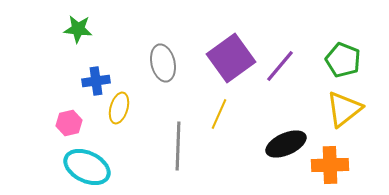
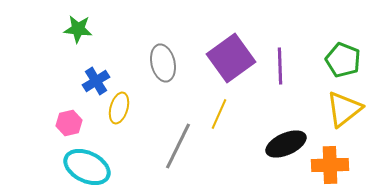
purple line: rotated 42 degrees counterclockwise
blue cross: rotated 24 degrees counterclockwise
gray line: rotated 24 degrees clockwise
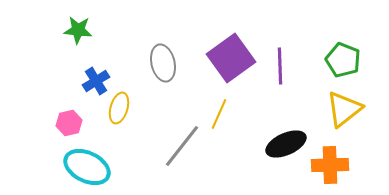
green star: moved 1 px down
gray line: moved 4 px right; rotated 12 degrees clockwise
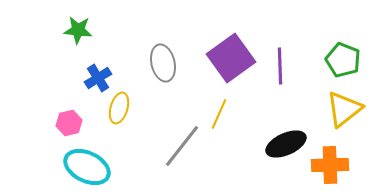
blue cross: moved 2 px right, 3 px up
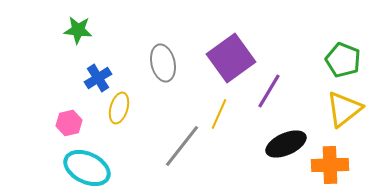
purple line: moved 11 px left, 25 px down; rotated 33 degrees clockwise
cyan ellipse: moved 1 px down
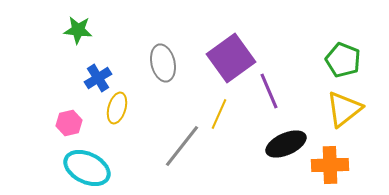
purple line: rotated 54 degrees counterclockwise
yellow ellipse: moved 2 px left
